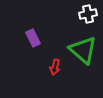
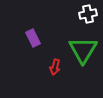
green triangle: rotated 20 degrees clockwise
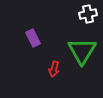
green triangle: moved 1 px left, 1 px down
red arrow: moved 1 px left, 2 px down
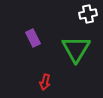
green triangle: moved 6 px left, 2 px up
red arrow: moved 9 px left, 13 px down
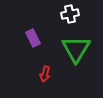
white cross: moved 18 px left
red arrow: moved 8 px up
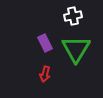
white cross: moved 3 px right, 2 px down
purple rectangle: moved 12 px right, 5 px down
